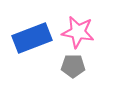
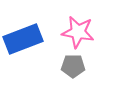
blue rectangle: moved 9 px left, 1 px down
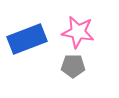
blue rectangle: moved 4 px right
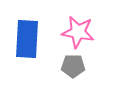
blue rectangle: rotated 66 degrees counterclockwise
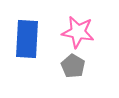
gray pentagon: rotated 30 degrees clockwise
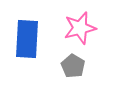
pink star: moved 2 px right, 4 px up; rotated 24 degrees counterclockwise
